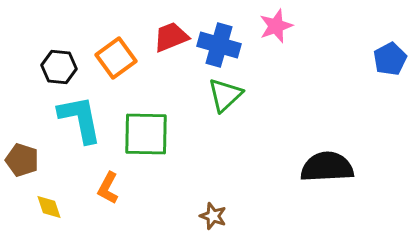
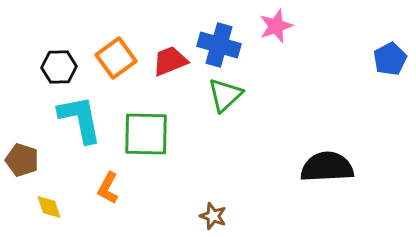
red trapezoid: moved 1 px left, 24 px down
black hexagon: rotated 8 degrees counterclockwise
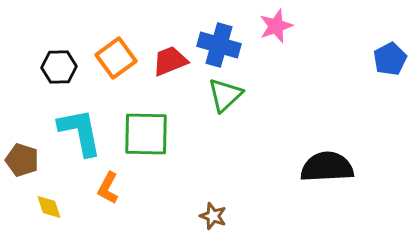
cyan L-shape: moved 13 px down
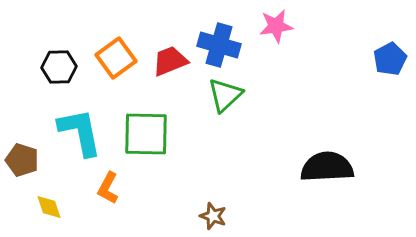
pink star: rotated 12 degrees clockwise
